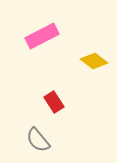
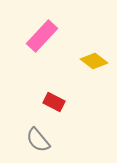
pink rectangle: rotated 20 degrees counterclockwise
red rectangle: rotated 30 degrees counterclockwise
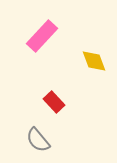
yellow diamond: rotated 32 degrees clockwise
red rectangle: rotated 20 degrees clockwise
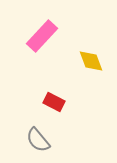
yellow diamond: moved 3 px left
red rectangle: rotated 20 degrees counterclockwise
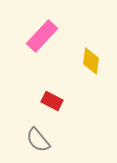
yellow diamond: rotated 28 degrees clockwise
red rectangle: moved 2 px left, 1 px up
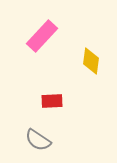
red rectangle: rotated 30 degrees counterclockwise
gray semicircle: rotated 16 degrees counterclockwise
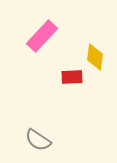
yellow diamond: moved 4 px right, 4 px up
red rectangle: moved 20 px right, 24 px up
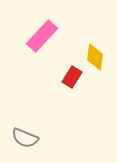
red rectangle: rotated 55 degrees counterclockwise
gray semicircle: moved 13 px left, 2 px up; rotated 12 degrees counterclockwise
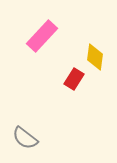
red rectangle: moved 2 px right, 2 px down
gray semicircle: rotated 16 degrees clockwise
